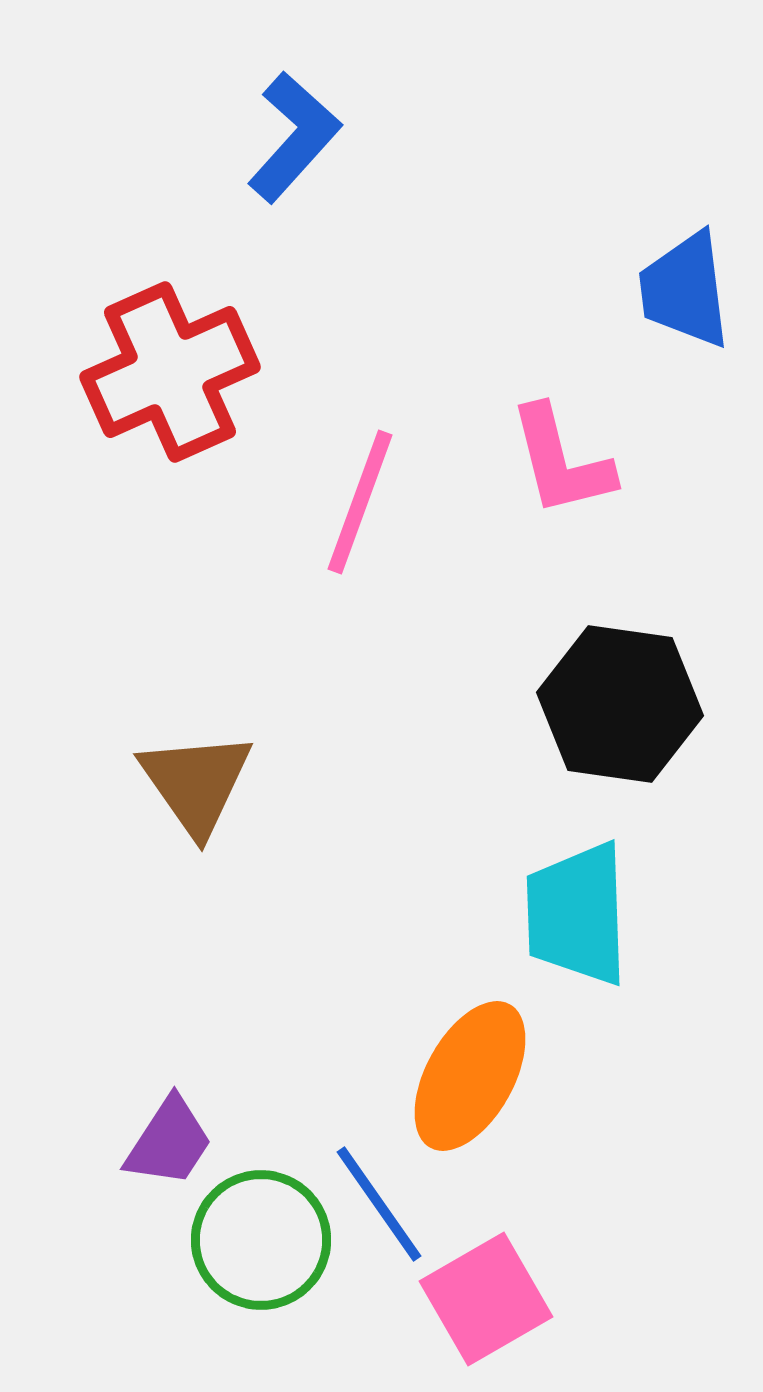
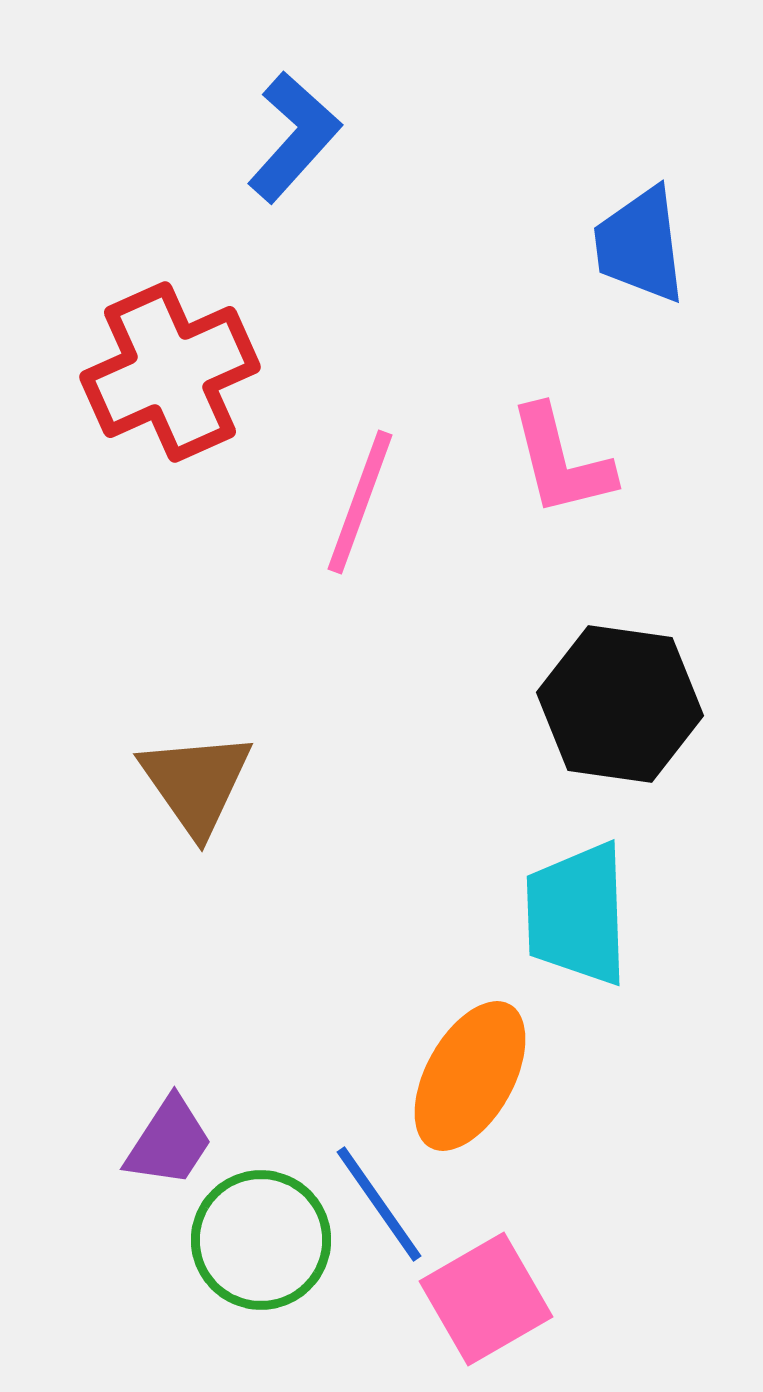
blue trapezoid: moved 45 px left, 45 px up
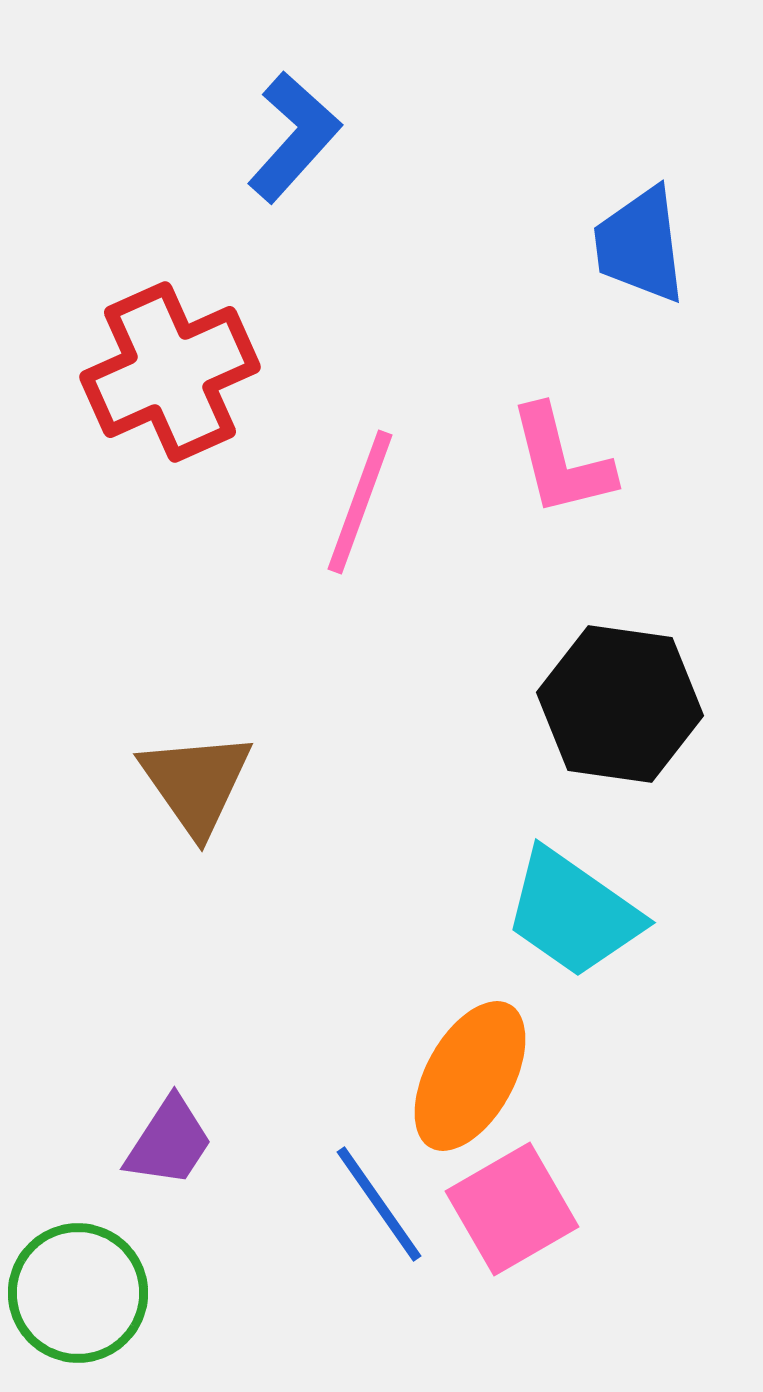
cyan trapezoid: moved 4 px left, 1 px up; rotated 53 degrees counterclockwise
green circle: moved 183 px left, 53 px down
pink square: moved 26 px right, 90 px up
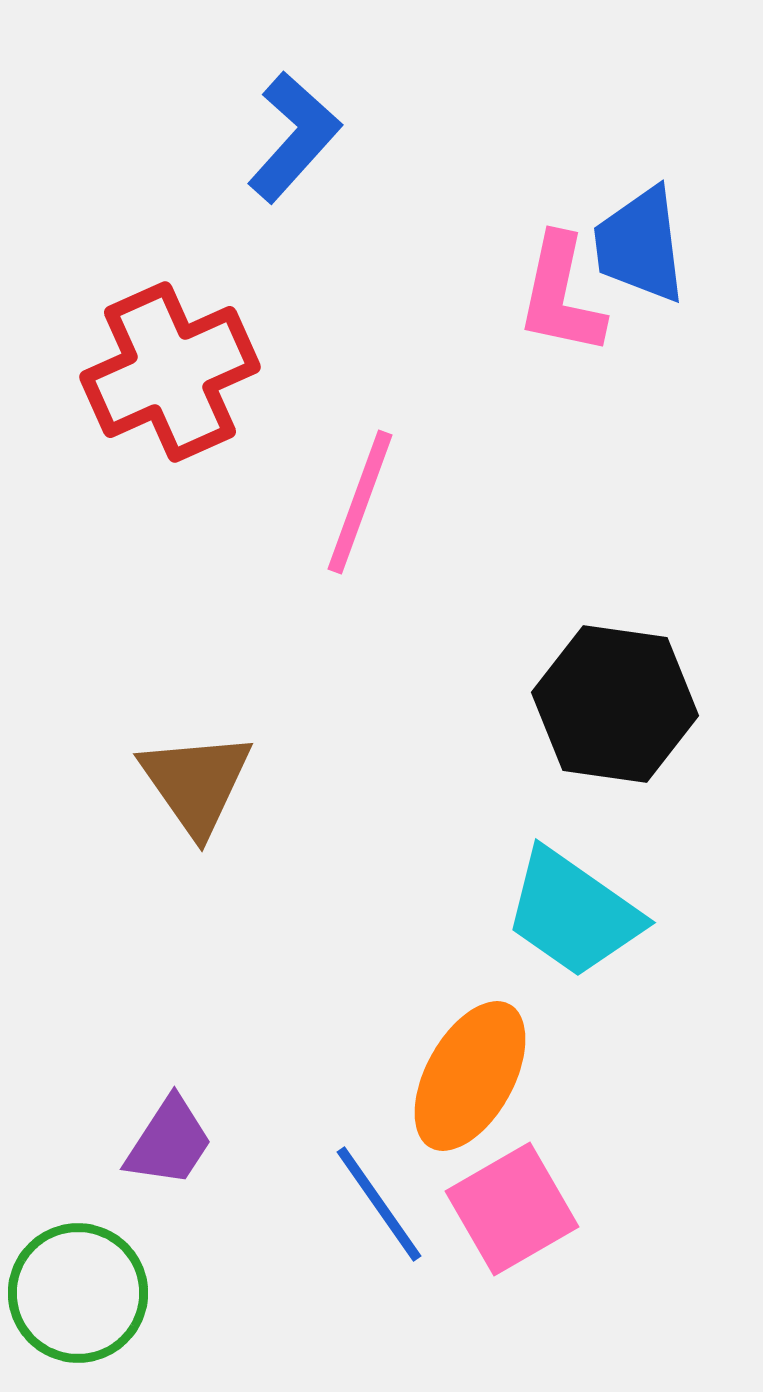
pink L-shape: moved 166 px up; rotated 26 degrees clockwise
black hexagon: moved 5 px left
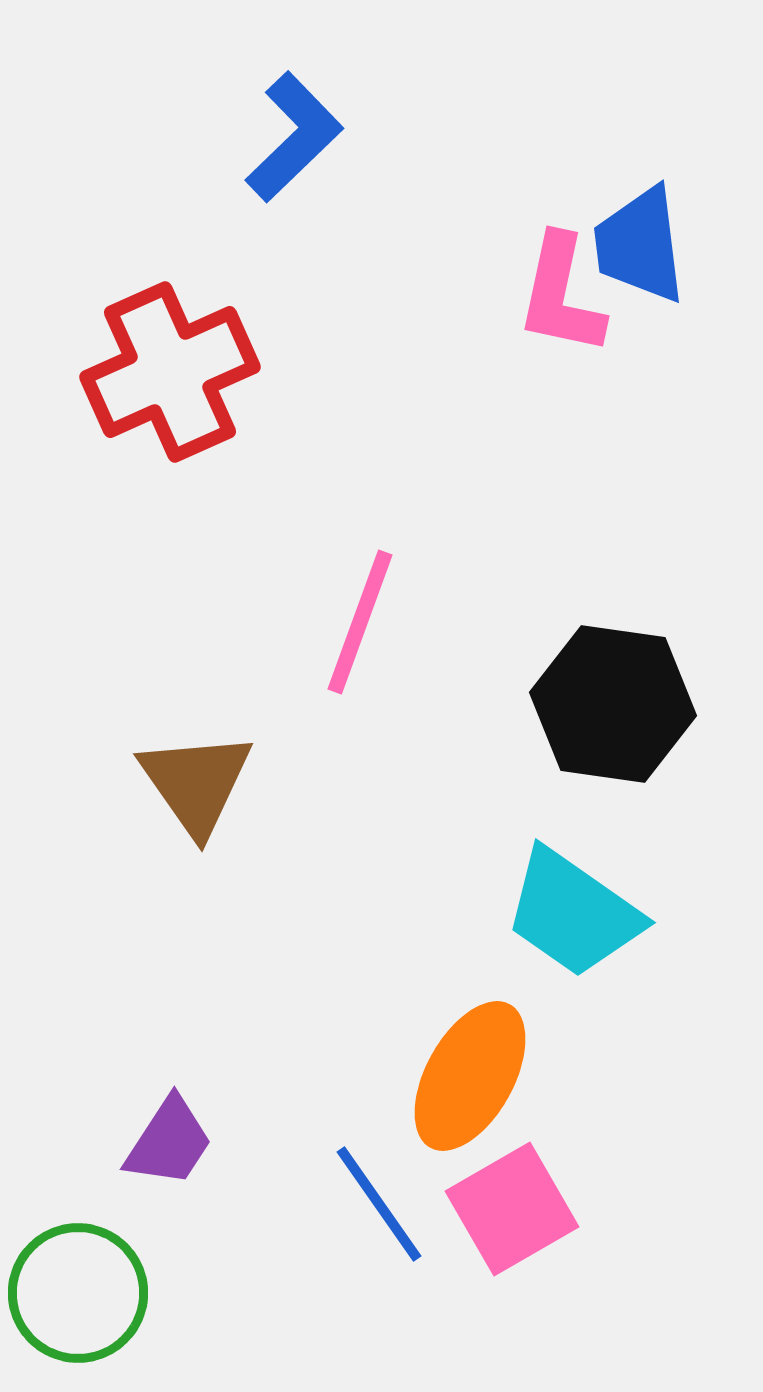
blue L-shape: rotated 4 degrees clockwise
pink line: moved 120 px down
black hexagon: moved 2 px left
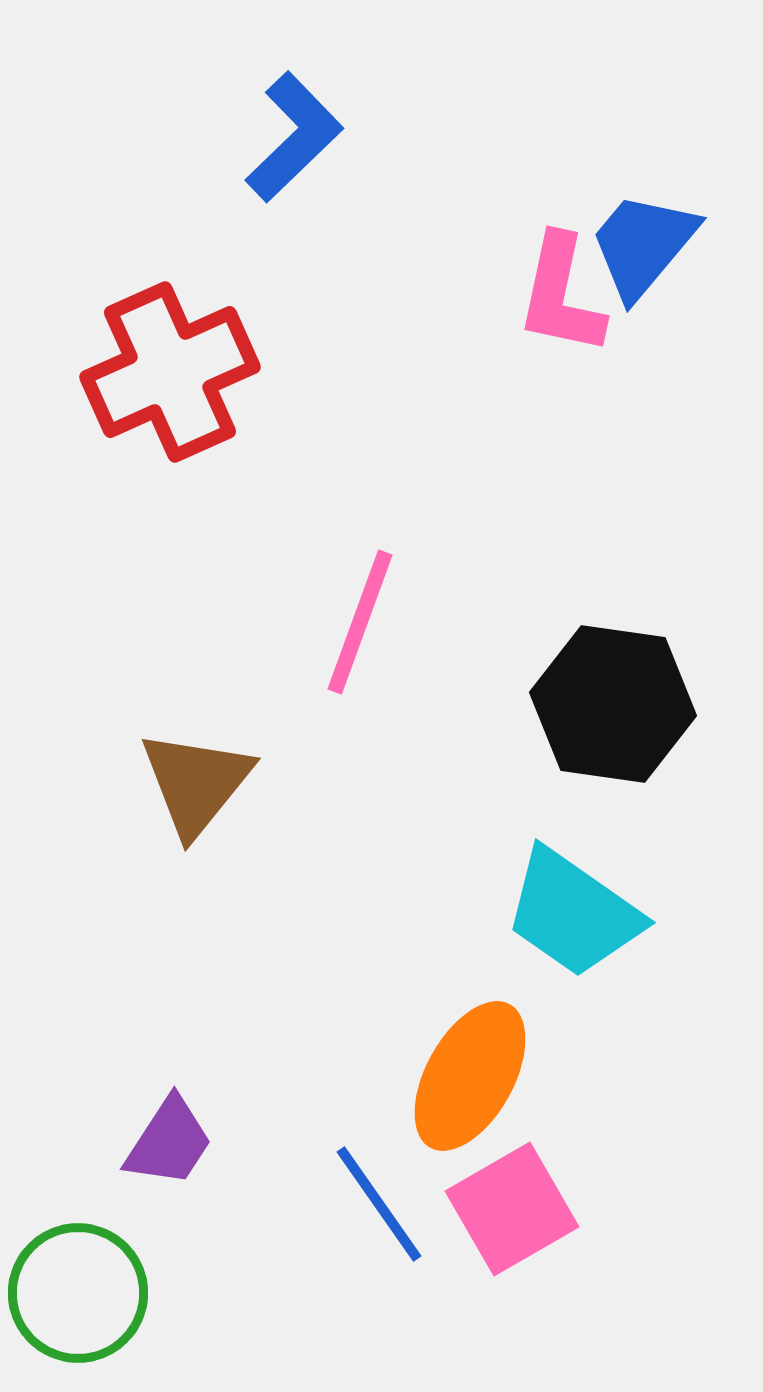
blue trapezoid: moved 3 px right; rotated 47 degrees clockwise
brown triangle: rotated 14 degrees clockwise
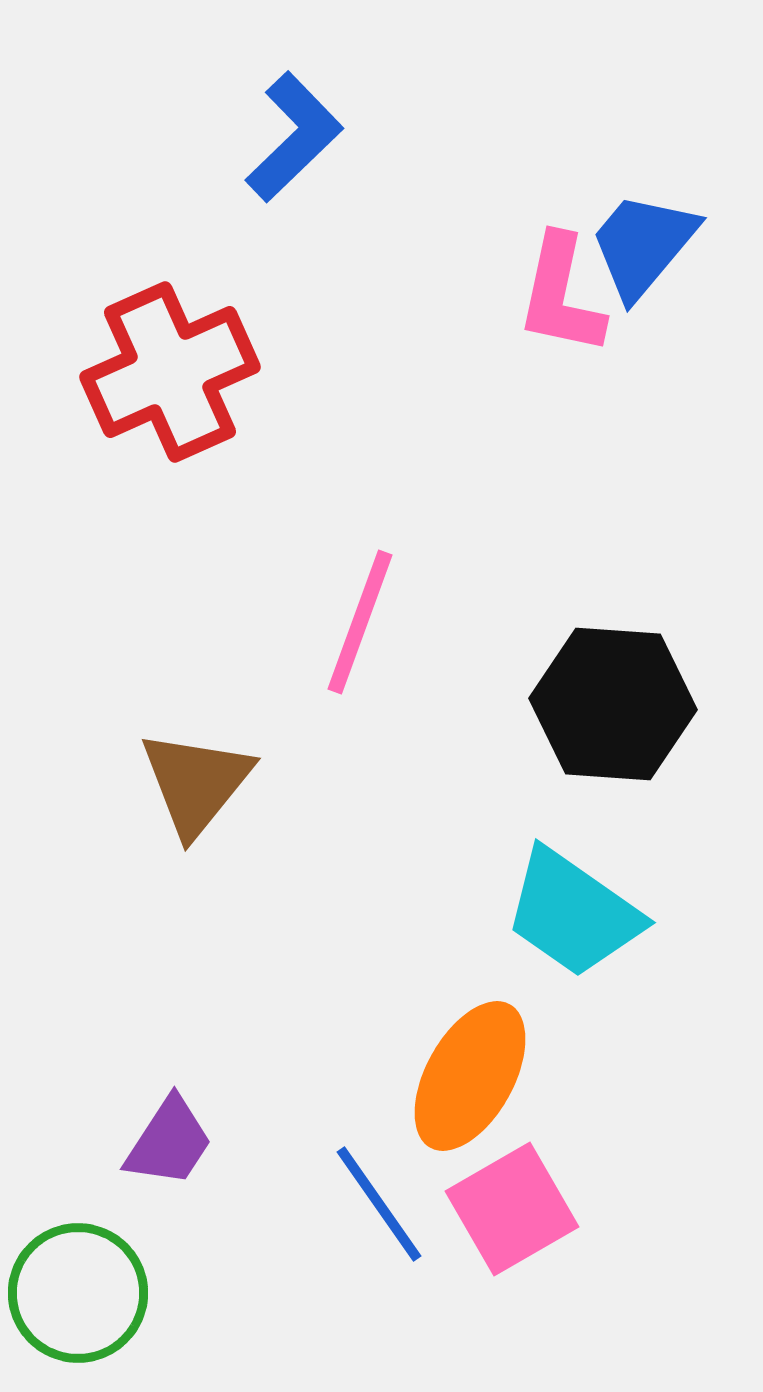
black hexagon: rotated 4 degrees counterclockwise
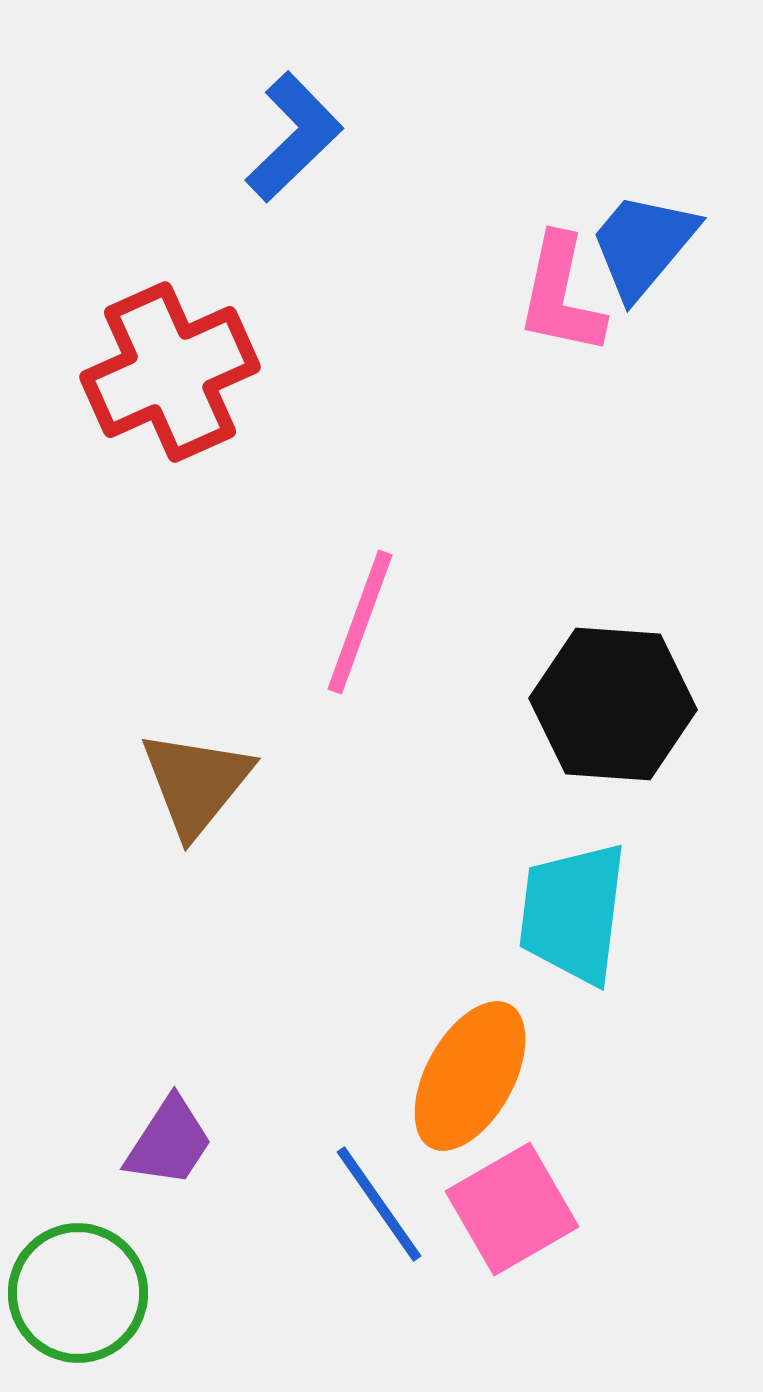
cyan trapezoid: rotated 62 degrees clockwise
